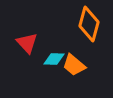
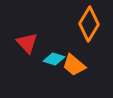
orange diamond: rotated 16 degrees clockwise
cyan diamond: rotated 15 degrees clockwise
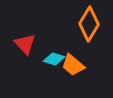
red triangle: moved 2 px left, 1 px down
orange trapezoid: moved 1 px left
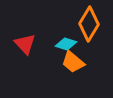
cyan diamond: moved 12 px right, 15 px up
orange trapezoid: moved 3 px up
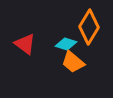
orange diamond: moved 3 px down
red triangle: rotated 10 degrees counterclockwise
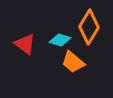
cyan diamond: moved 6 px left, 4 px up
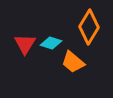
cyan diamond: moved 9 px left, 3 px down
red triangle: rotated 25 degrees clockwise
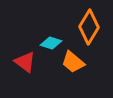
red triangle: moved 18 px down; rotated 25 degrees counterclockwise
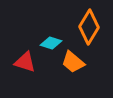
red triangle: rotated 20 degrees counterclockwise
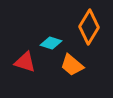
orange trapezoid: moved 1 px left, 3 px down
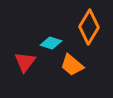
red triangle: rotated 50 degrees clockwise
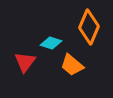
orange diamond: rotated 8 degrees counterclockwise
